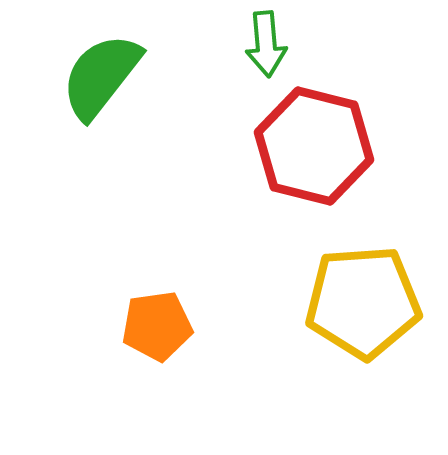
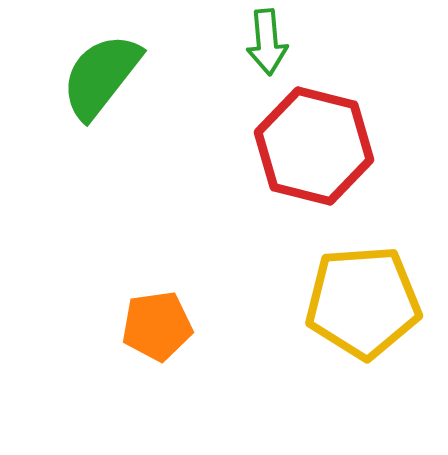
green arrow: moved 1 px right, 2 px up
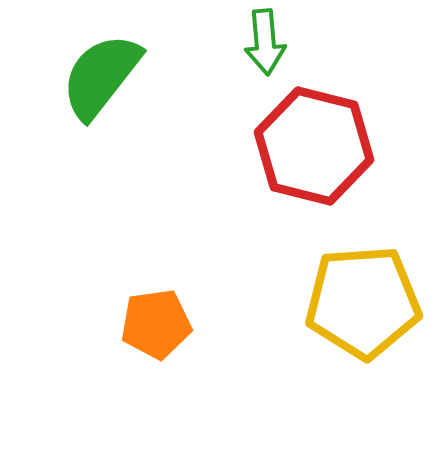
green arrow: moved 2 px left
orange pentagon: moved 1 px left, 2 px up
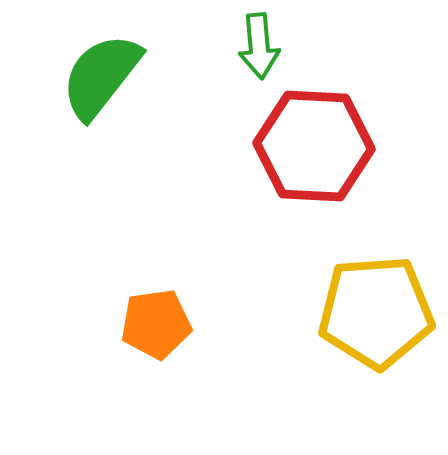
green arrow: moved 6 px left, 4 px down
red hexagon: rotated 11 degrees counterclockwise
yellow pentagon: moved 13 px right, 10 px down
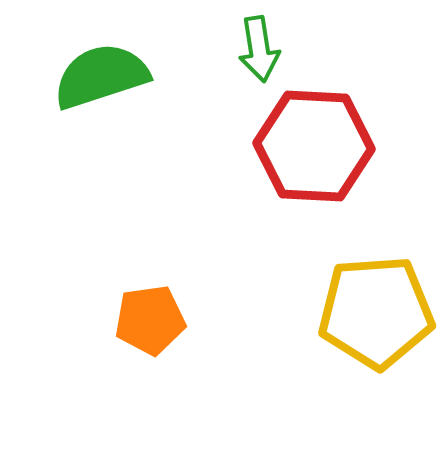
green arrow: moved 3 px down; rotated 4 degrees counterclockwise
green semicircle: rotated 34 degrees clockwise
orange pentagon: moved 6 px left, 4 px up
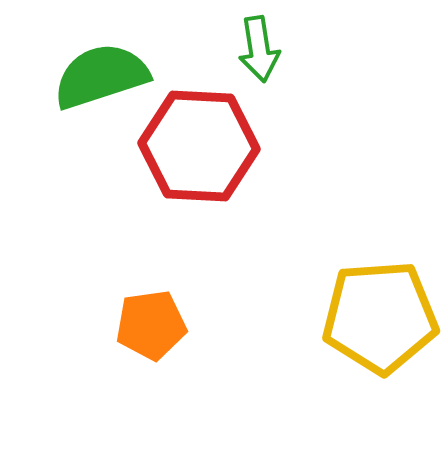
red hexagon: moved 115 px left
yellow pentagon: moved 4 px right, 5 px down
orange pentagon: moved 1 px right, 5 px down
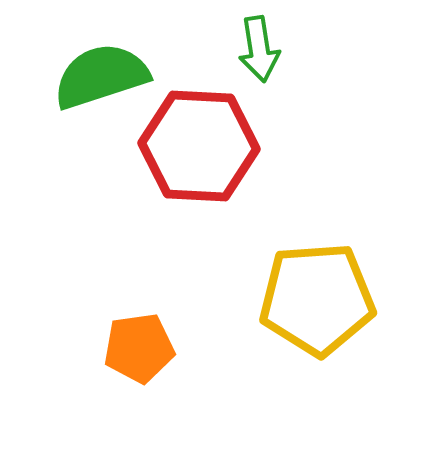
yellow pentagon: moved 63 px left, 18 px up
orange pentagon: moved 12 px left, 23 px down
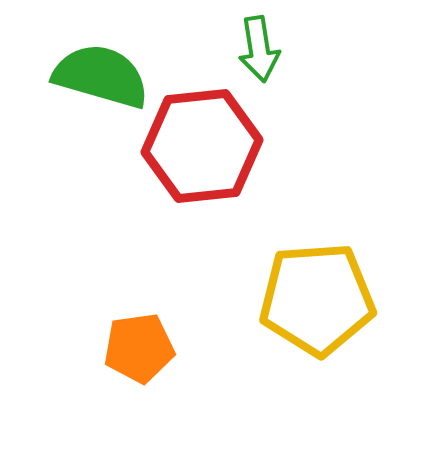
green semicircle: rotated 34 degrees clockwise
red hexagon: moved 3 px right; rotated 9 degrees counterclockwise
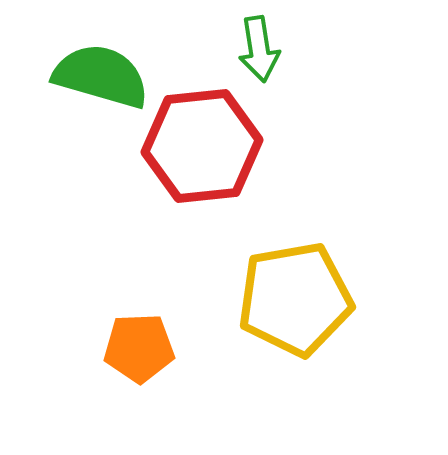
yellow pentagon: moved 22 px left; rotated 6 degrees counterclockwise
orange pentagon: rotated 6 degrees clockwise
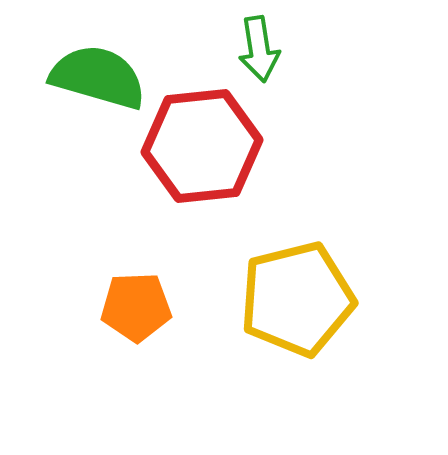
green semicircle: moved 3 px left, 1 px down
yellow pentagon: moved 2 px right; rotated 4 degrees counterclockwise
orange pentagon: moved 3 px left, 41 px up
